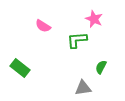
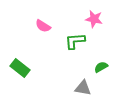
pink star: rotated 12 degrees counterclockwise
green L-shape: moved 2 px left, 1 px down
green semicircle: rotated 32 degrees clockwise
gray triangle: rotated 18 degrees clockwise
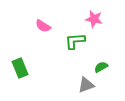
green rectangle: rotated 30 degrees clockwise
gray triangle: moved 3 px right, 3 px up; rotated 30 degrees counterclockwise
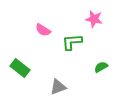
pink semicircle: moved 4 px down
green L-shape: moved 3 px left, 1 px down
green rectangle: rotated 30 degrees counterclockwise
gray triangle: moved 28 px left, 2 px down
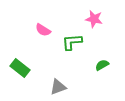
green semicircle: moved 1 px right, 2 px up
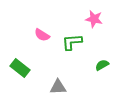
pink semicircle: moved 1 px left, 5 px down
gray triangle: rotated 18 degrees clockwise
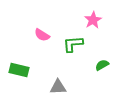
pink star: moved 1 px left, 1 px down; rotated 30 degrees clockwise
green L-shape: moved 1 px right, 2 px down
green rectangle: moved 1 px left, 2 px down; rotated 24 degrees counterclockwise
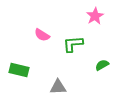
pink star: moved 2 px right, 4 px up
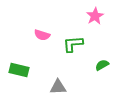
pink semicircle: rotated 14 degrees counterclockwise
